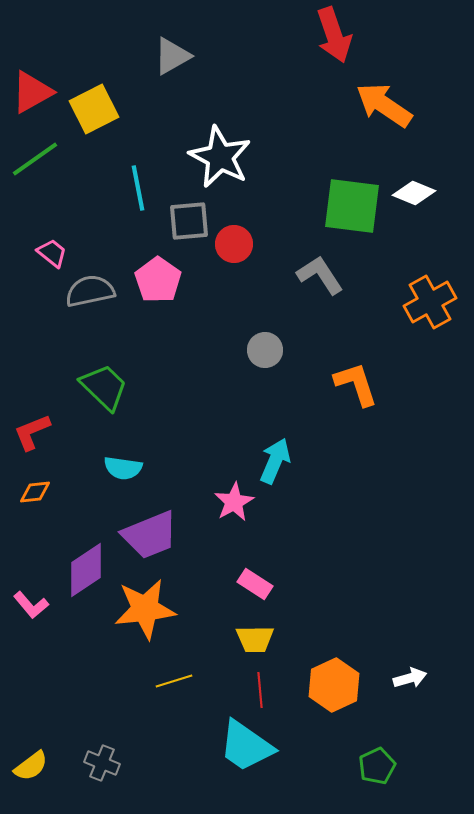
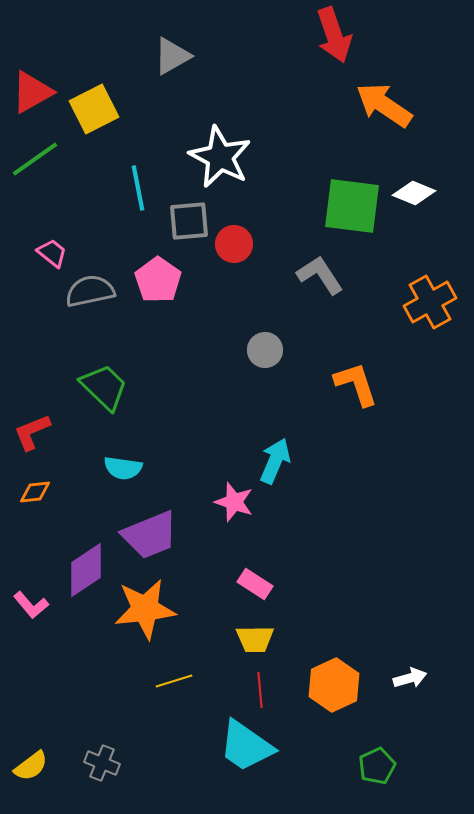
pink star: rotated 24 degrees counterclockwise
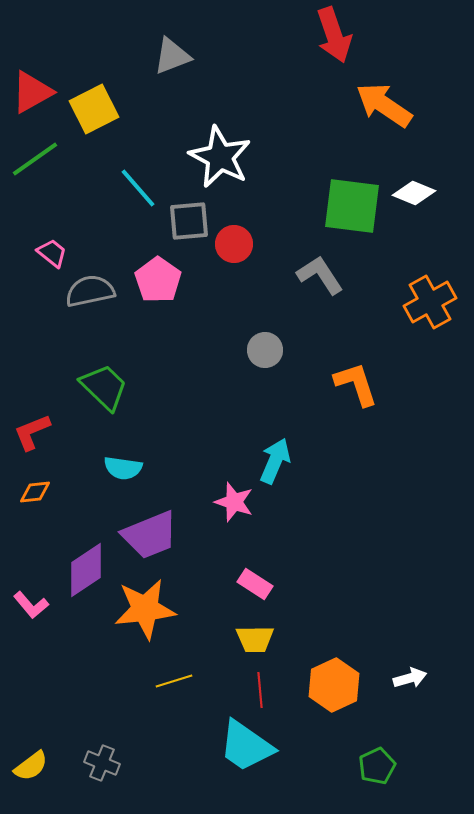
gray triangle: rotated 9 degrees clockwise
cyan line: rotated 30 degrees counterclockwise
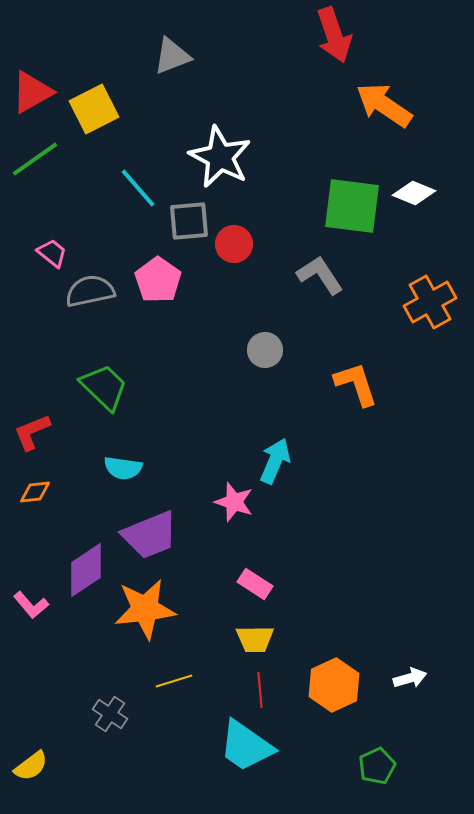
gray cross: moved 8 px right, 49 px up; rotated 12 degrees clockwise
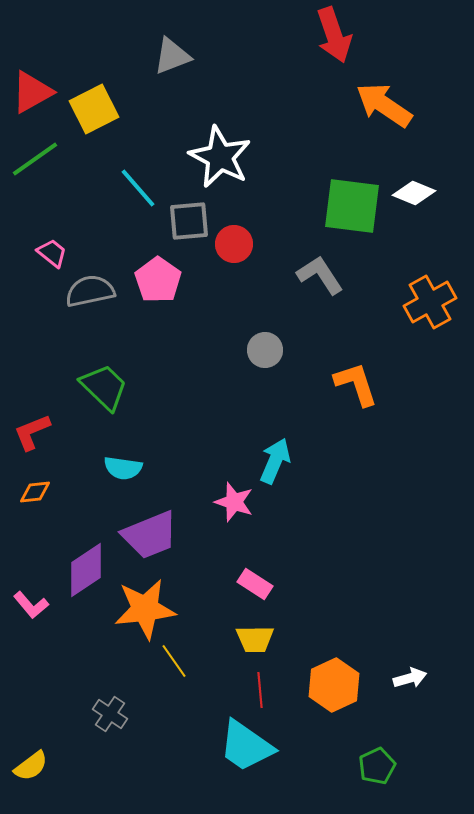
yellow line: moved 20 px up; rotated 72 degrees clockwise
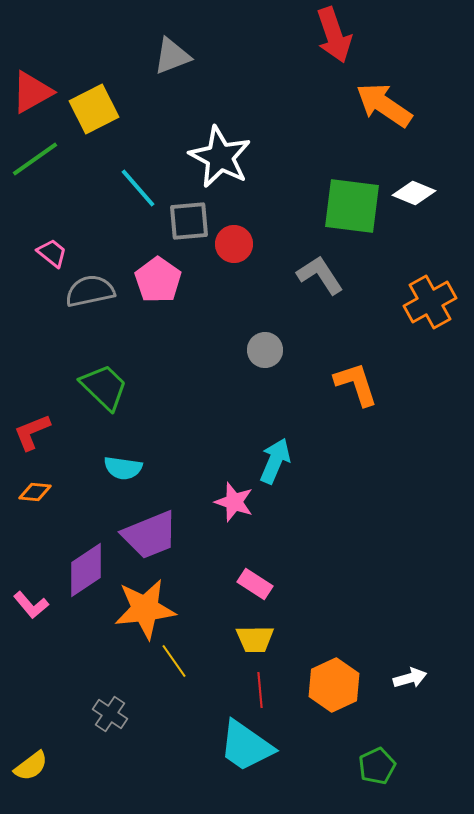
orange diamond: rotated 12 degrees clockwise
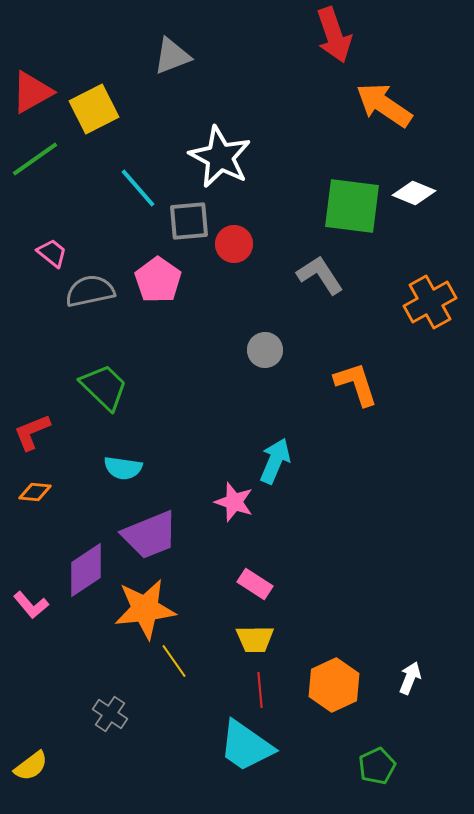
white arrow: rotated 52 degrees counterclockwise
